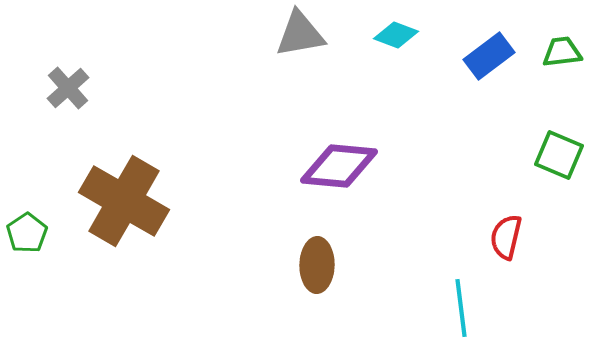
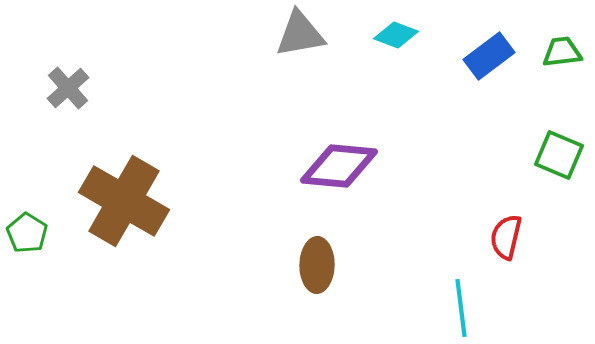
green pentagon: rotated 6 degrees counterclockwise
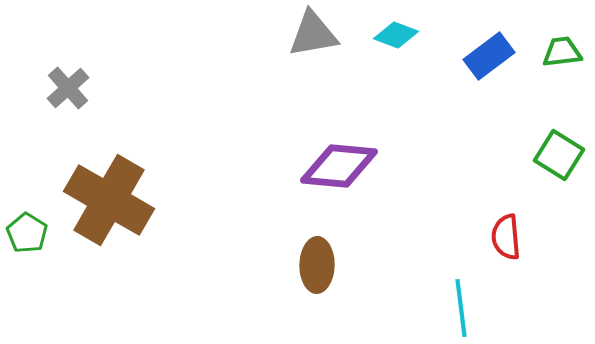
gray triangle: moved 13 px right
green square: rotated 9 degrees clockwise
brown cross: moved 15 px left, 1 px up
red semicircle: rotated 18 degrees counterclockwise
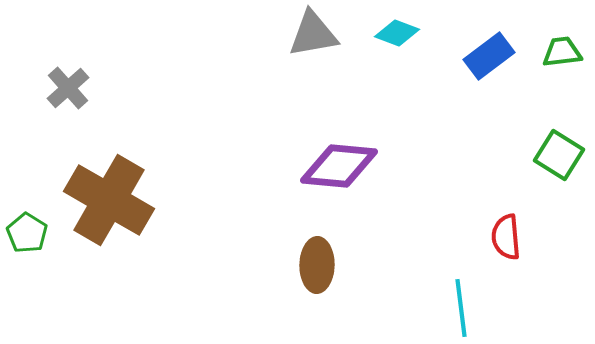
cyan diamond: moved 1 px right, 2 px up
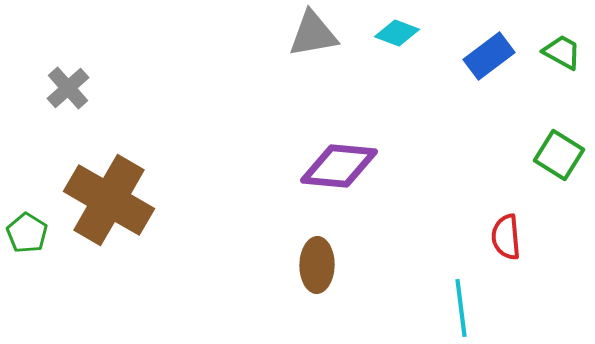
green trapezoid: rotated 36 degrees clockwise
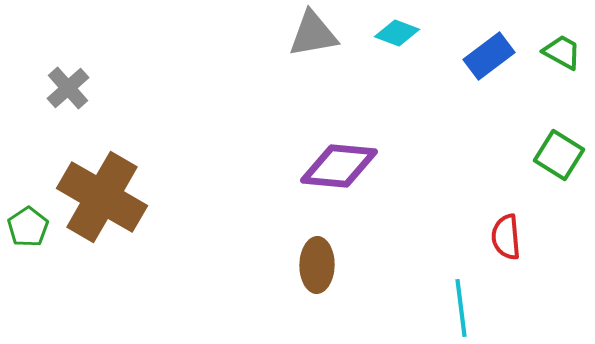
brown cross: moved 7 px left, 3 px up
green pentagon: moved 1 px right, 6 px up; rotated 6 degrees clockwise
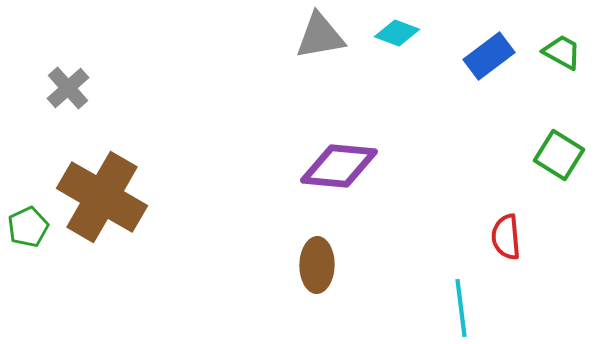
gray triangle: moved 7 px right, 2 px down
green pentagon: rotated 9 degrees clockwise
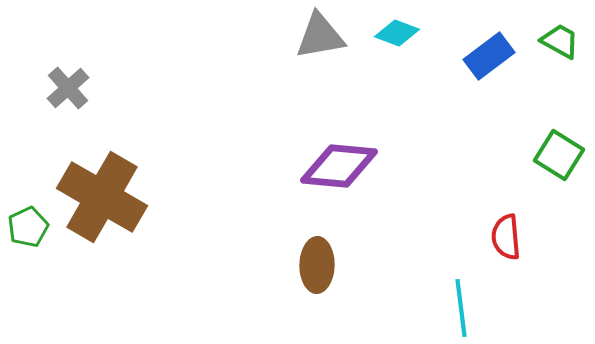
green trapezoid: moved 2 px left, 11 px up
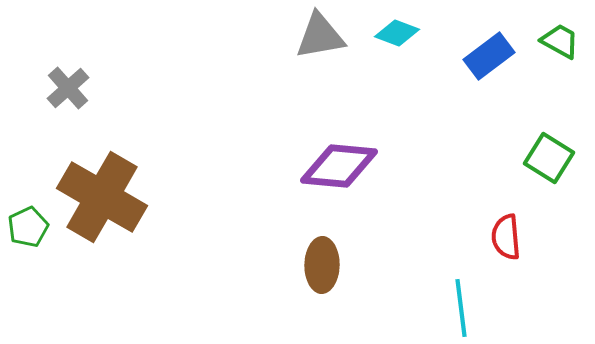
green square: moved 10 px left, 3 px down
brown ellipse: moved 5 px right
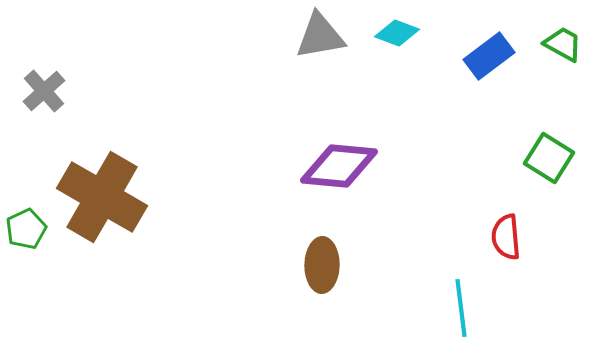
green trapezoid: moved 3 px right, 3 px down
gray cross: moved 24 px left, 3 px down
green pentagon: moved 2 px left, 2 px down
